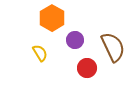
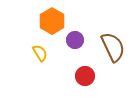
orange hexagon: moved 3 px down
red circle: moved 2 px left, 8 px down
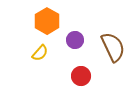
orange hexagon: moved 5 px left
yellow semicircle: rotated 72 degrees clockwise
red circle: moved 4 px left
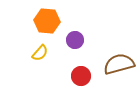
orange hexagon: rotated 25 degrees counterclockwise
brown semicircle: moved 6 px right, 17 px down; rotated 80 degrees counterclockwise
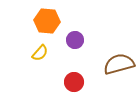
red circle: moved 7 px left, 6 px down
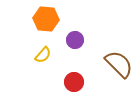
orange hexagon: moved 1 px left, 2 px up
yellow semicircle: moved 3 px right, 2 px down
brown semicircle: rotated 60 degrees clockwise
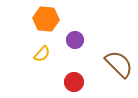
yellow semicircle: moved 1 px left, 1 px up
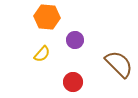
orange hexagon: moved 1 px right, 2 px up
red circle: moved 1 px left
